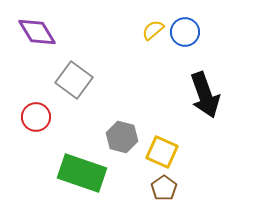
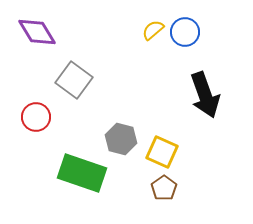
gray hexagon: moved 1 px left, 2 px down
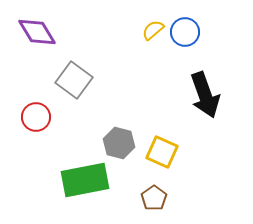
gray hexagon: moved 2 px left, 4 px down
green rectangle: moved 3 px right, 7 px down; rotated 30 degrees counterclockwise
brown pentagon: moved 10 px left, 10 px down
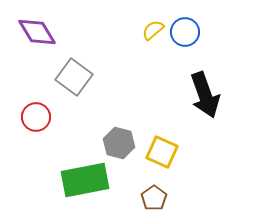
gray square: moved 3 px up
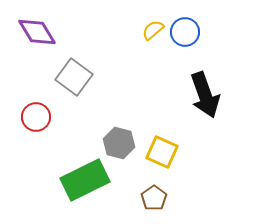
green rectangle: rotated 15 degrees counterclockwise
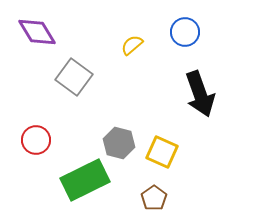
yellow semicircle: moved 21 px left, 15 px down
black arrow: moved 5 px left, 1 px up
red circle: moved 23 px down
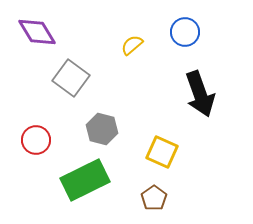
gray square: moved 3 px left, 1 px down
gray hexagon: moved 17 px left, 14 px up
